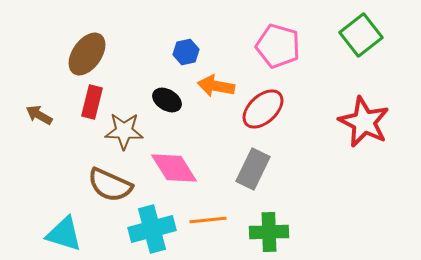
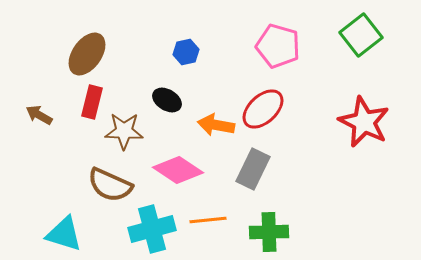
orange arrow: moved 39 px down
pink diamond: moved 4 px right, 2 px down; rotated 24 degrees counterclockwise
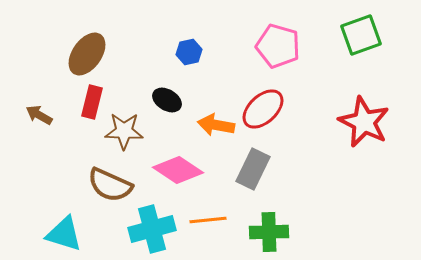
green square: rotated 18 degrees clockwise
blue hexagon: moved 3 px right
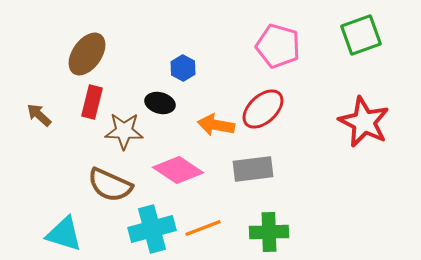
blue hexagon: moved 6 px left, 16 px down; rotated 20 degrees counterclockwise
black ellipse: moved 7 px left, 3 px down; rotated 16 degrees counterclockwise
brown arrow: rotated 12 degrees clockwise
gray rectangle: rotated 57 degrees clockwise
orange line: moved 5 px left, 8 px down; rotated 15 degrees counterclockwise
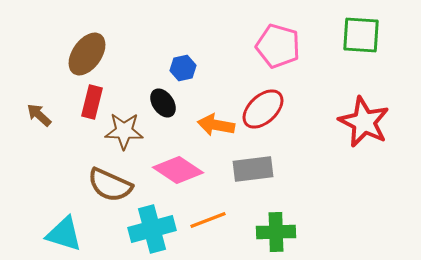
green square: rotated 24 degrees clockwise
blue hexagon: rotated 20 degrees clockwise
black ellipse: moved 3 px right; rotated 40 degrees clockwise
orange line: moved 5 px right, 8 px up
green cross: moved 7 px right
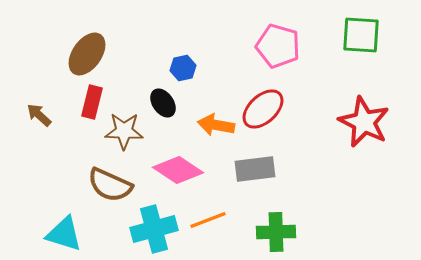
gray rectangle: moved 2 px right
cyan cross: moved 2 px right
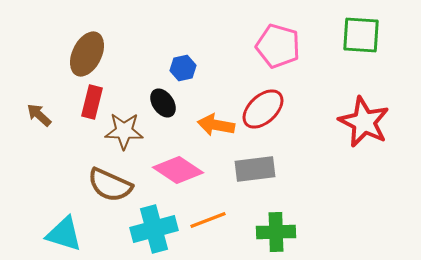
brown ellipse: rotated 9 degrees counterclockwise
